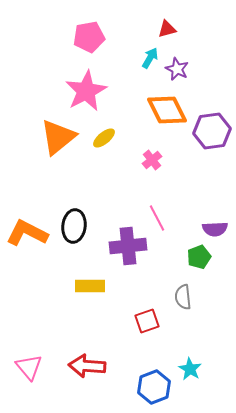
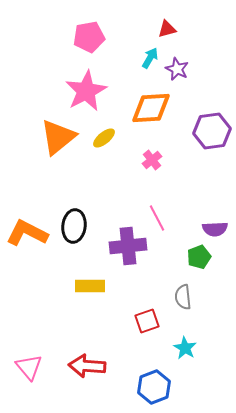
orange diamond: moved 16 px left, 2 px up; rotated 66 degrees counterclockwise
cyan star: moved 5 px left, 21 px up
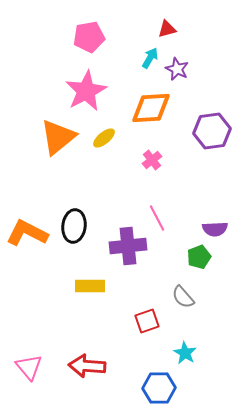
gray semicircle: rotated 35 degrees counterclockwise
cyan star: moved 5 px down
blue hexagon: moved 5 px right, 1 px down; rotated 20 degrees clockwise
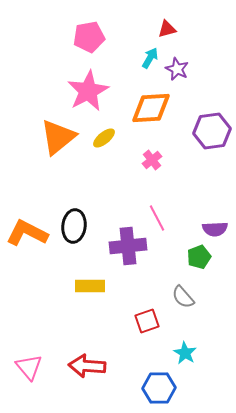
pink star: moved 2 px right
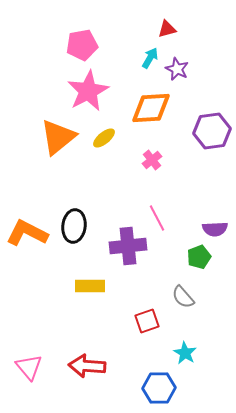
pink pentagon: moved 7 px left, 8 px down
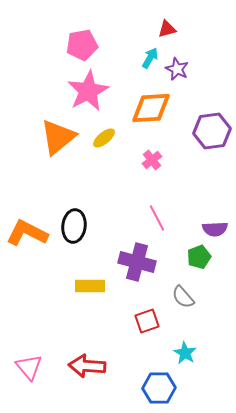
purple cross: moved 9 px right, 16 px down; rotated 21 degrees clockwise
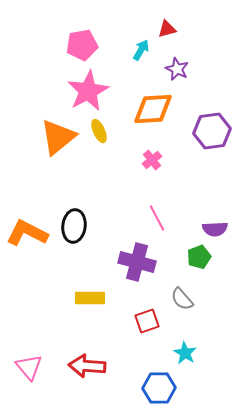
cyan arrow: moved 9 px left, 8 px up
orange diamond: moved 2 px right, 1 px down
yellow ellipse: moved 5 px left, 7 px up; rotated 75 degrees counterclockwise
yellow rectangle: moved 12 px down
gray semicircle: moved 1 px left, 2 px down
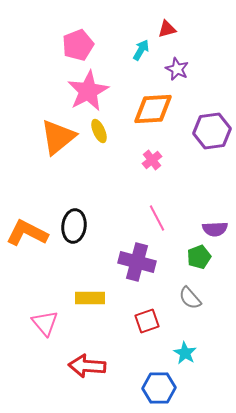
pink pentagon: moved 4 px left; rotated 12 degrees counterclockwise
gray semicircle: moved 8 px right, 1 px up
pink triangle: moved 16 px right, 44 px up
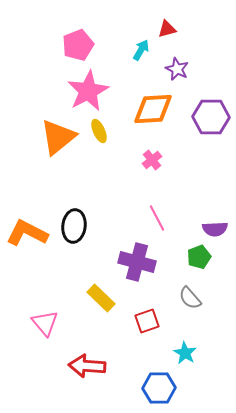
purple hexagon: moved 1 px left, 14 px up; rotated 9 degrees clockwise
yellow rectangle: moved 11 px right; rotated 44 degrees clockwise
